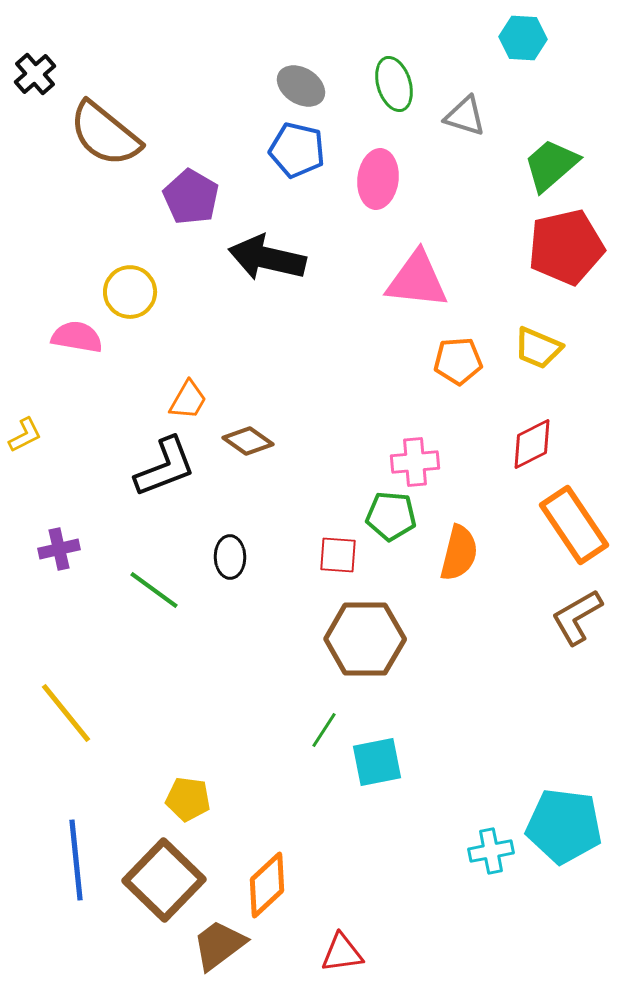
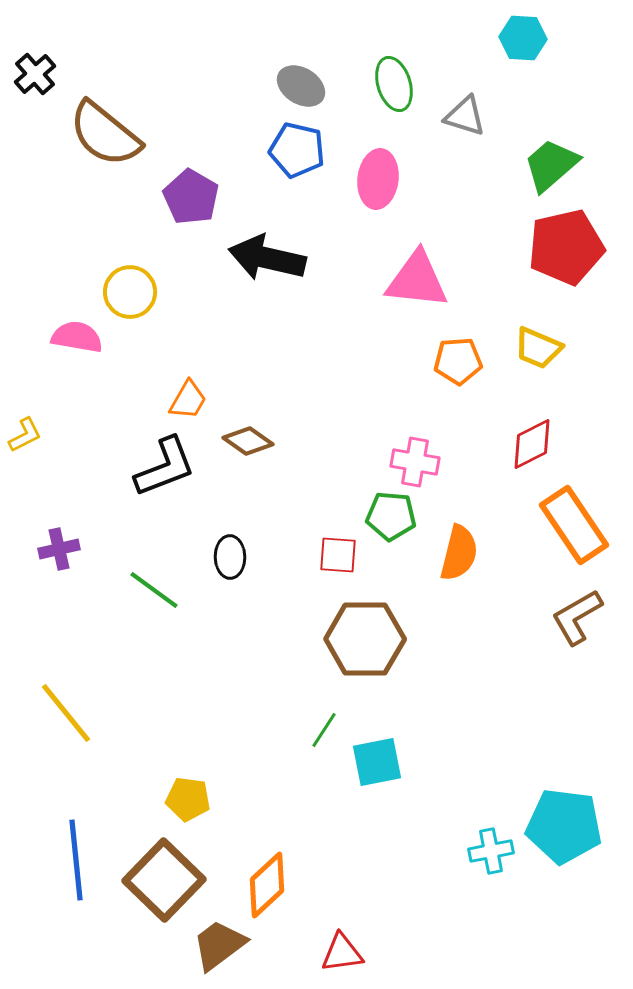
pink cross at (415, 462): rotated 15 degrees clockwise
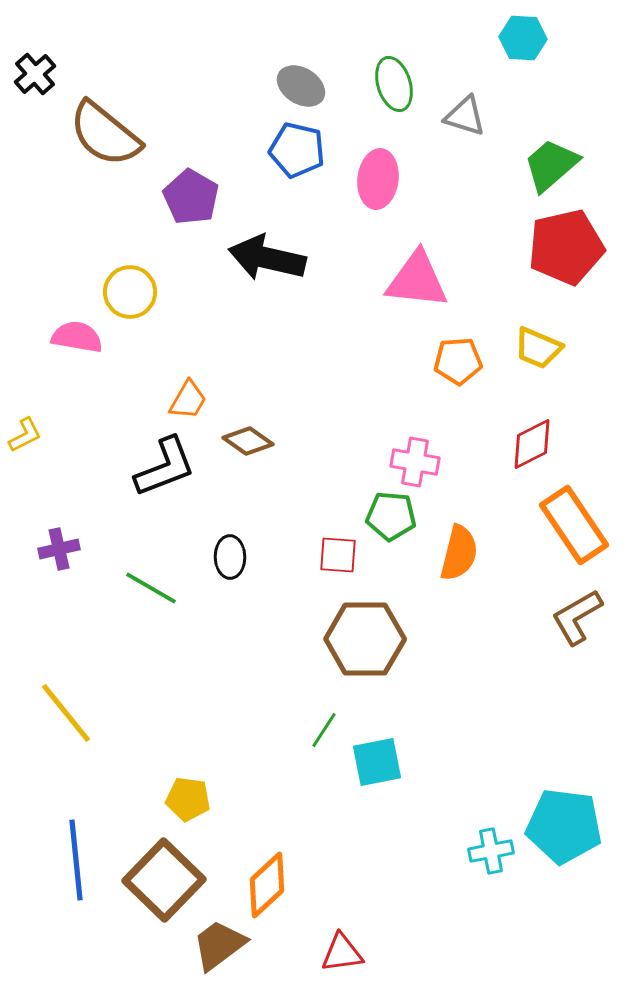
green line at (154, 590): moved 3 px left, 2 px up; rotated 6 degrees counterclockwise
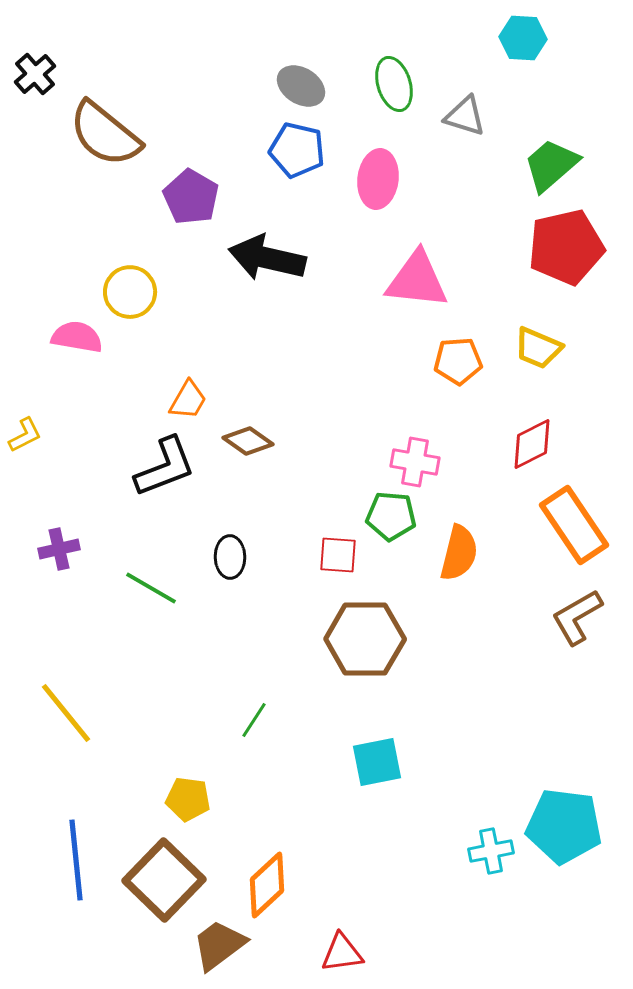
green line at (324, 730): moved 70 px left, 10 px up
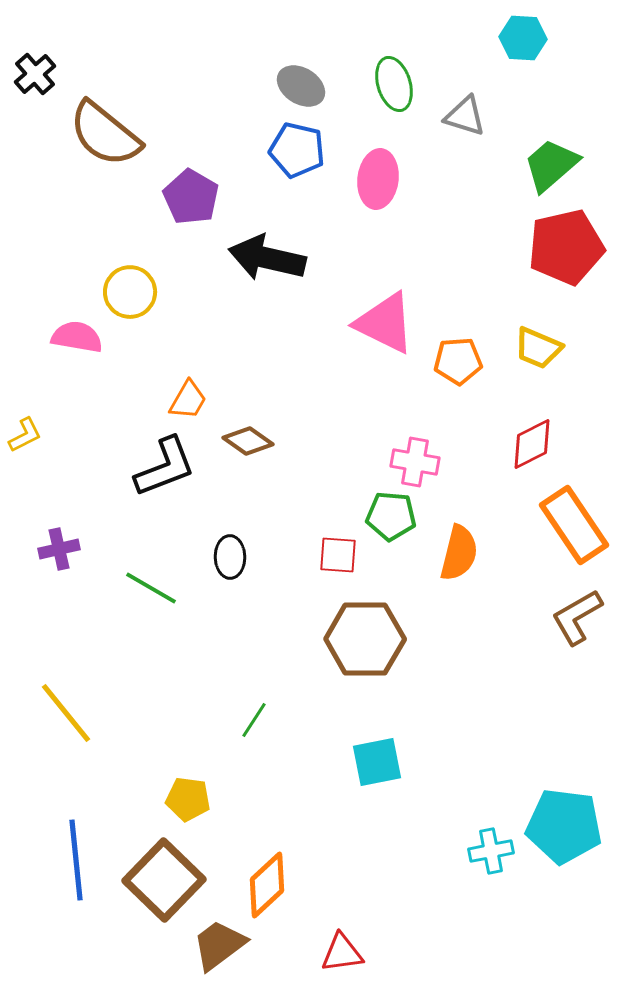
pink triangle at (417, 280): moved 32 px left, 43 px down; rotated 20 degrees clockwise
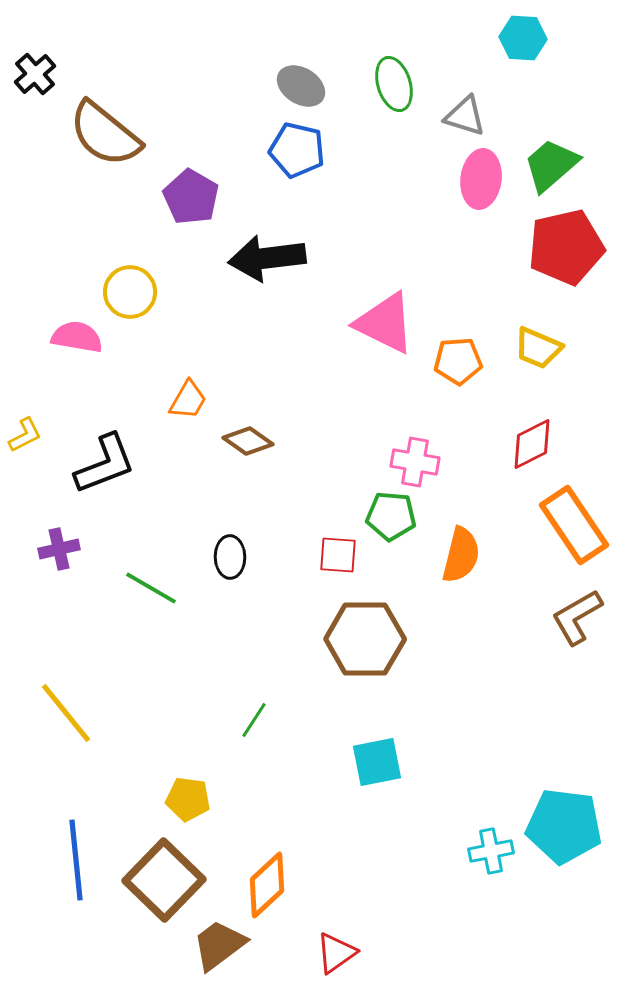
pink ellipse at (378, 179): moved 103 px right
black arrow at (267, 258): rotated 20 degrees counterclockwise
black L-shape at (165, 467): moved 60 px left, 3 px up
orange semicircle at (459, 553): moved 2 px right, 2 px down
red triangle at (342, 953): moved 6 px left; rotated 27 degrees counterclockwise
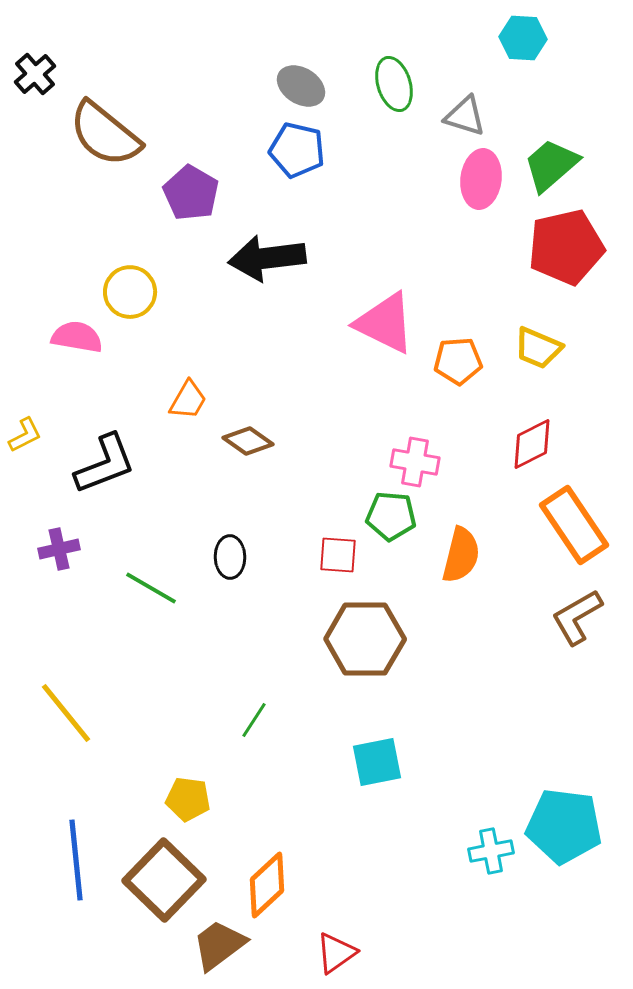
purple pentagon at (191, 197): moved 4 px up
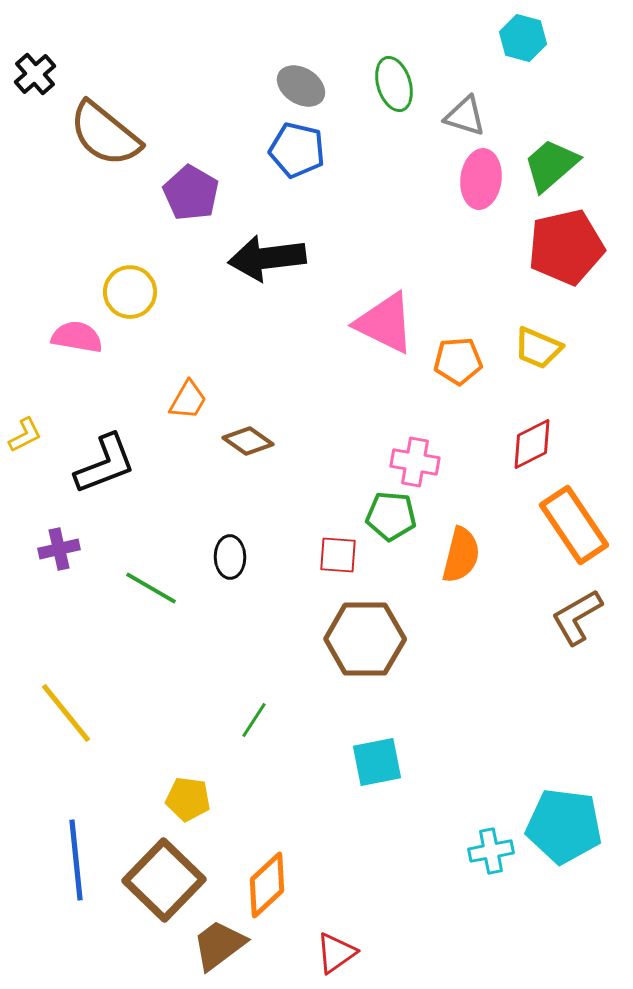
cyan hexagon at (523, 38): rotated 12 degrees clockwise
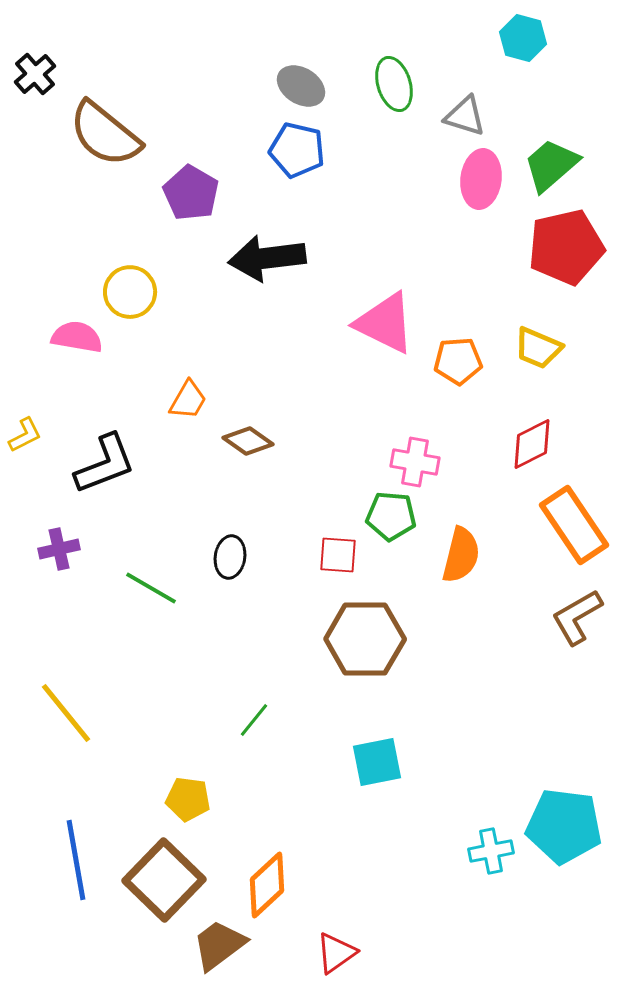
black ellipse at (230, 557): rotated 9 degrees clockwise
green line at (254, 720): rotated 6 degrees clockwise
blue line at (76, 860): rotated 4 degrees counterclockwise
